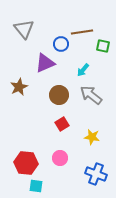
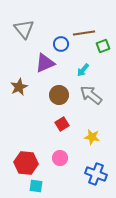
brown line: moved 2 px right, 1 px down
green square: rotated 32 degrees counterclockwise
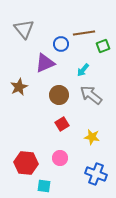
cyan square: moved 8 px right
